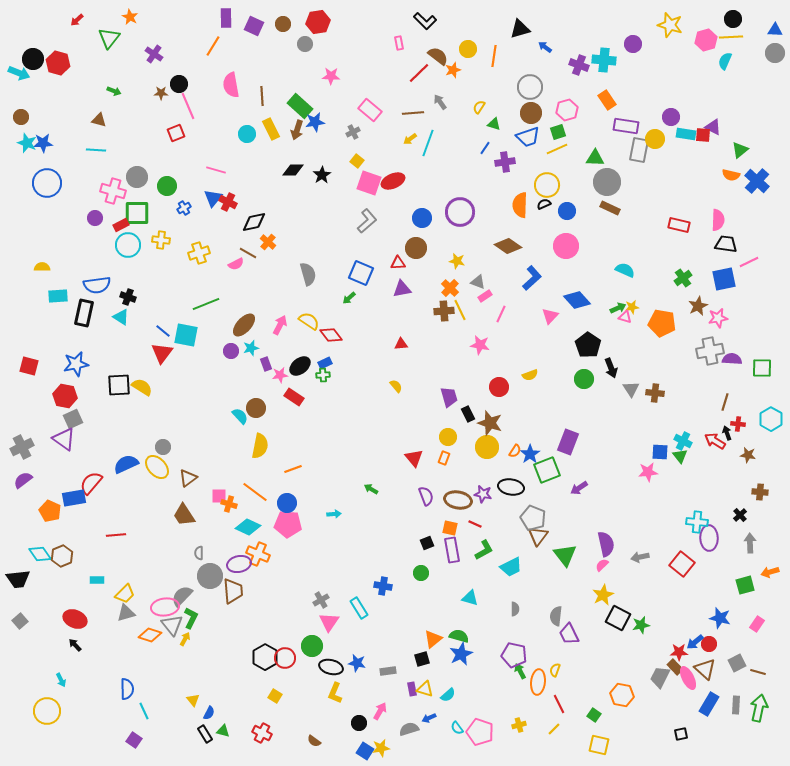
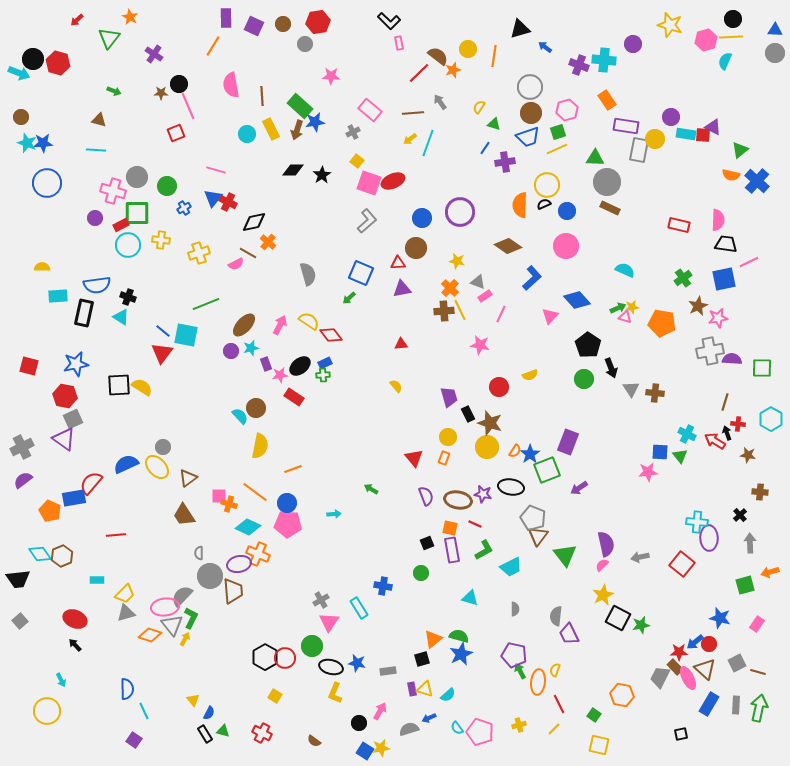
black L-shape at (425, 21): moved 36 px left
cyan cross at (683, 441): moved 4 px right, 7 px up
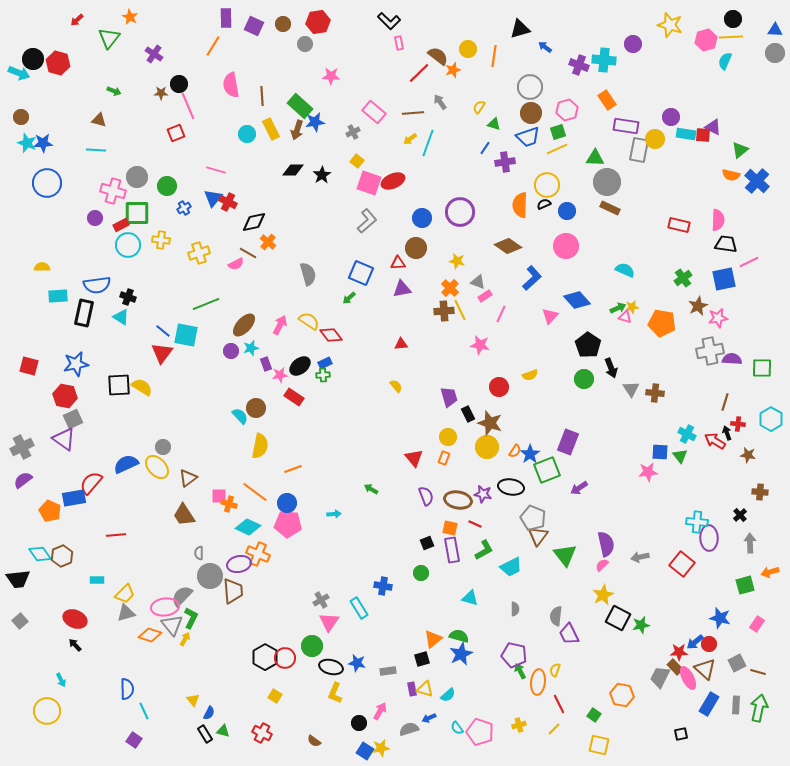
pink rectangle at (370, 110): moved 4 px right, 2 px down
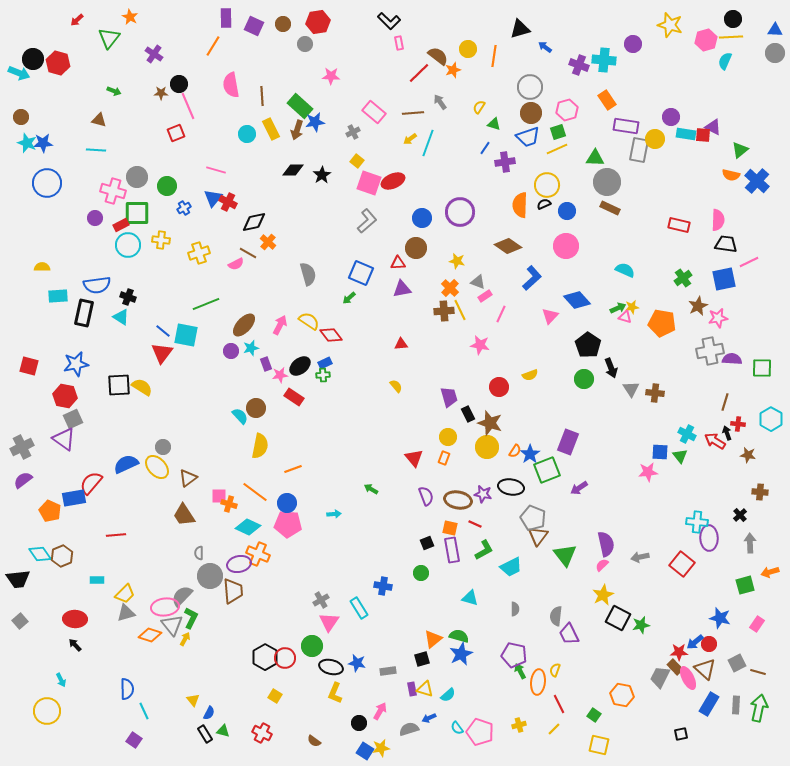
red ellipse at (75, 619): rotated 20 degrees counterclockwise
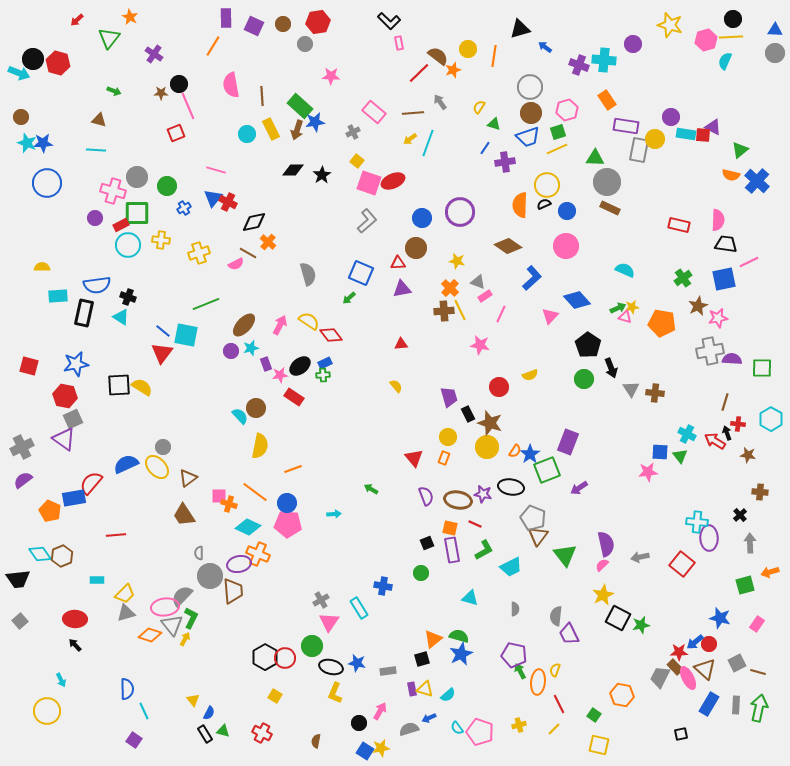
brown semicircle at (314, 741): moved 2 px right; rotated 64 degrees clockwise
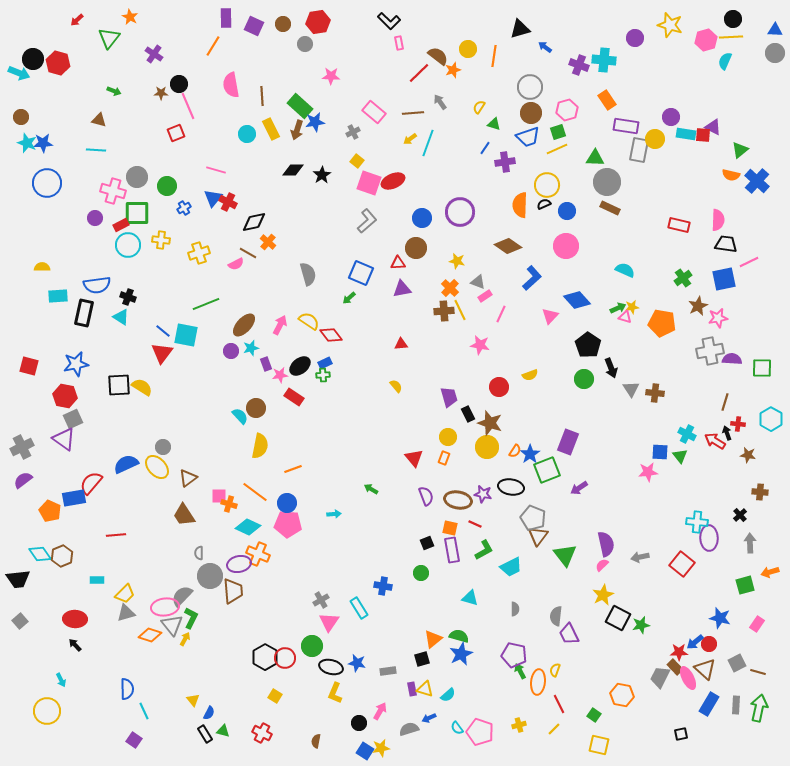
purple circle at (633, 44): moved 2 px right, 6 px up
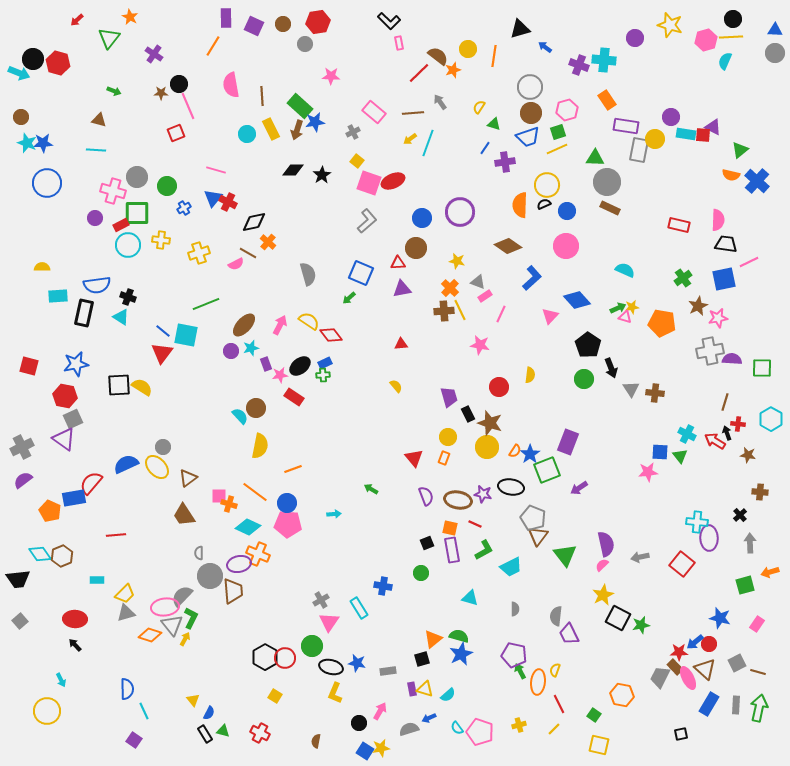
yellow semicircle at (530, 375): rotated 63 degrees counterclockwise
red cross at (262, 733): moved 2 px left
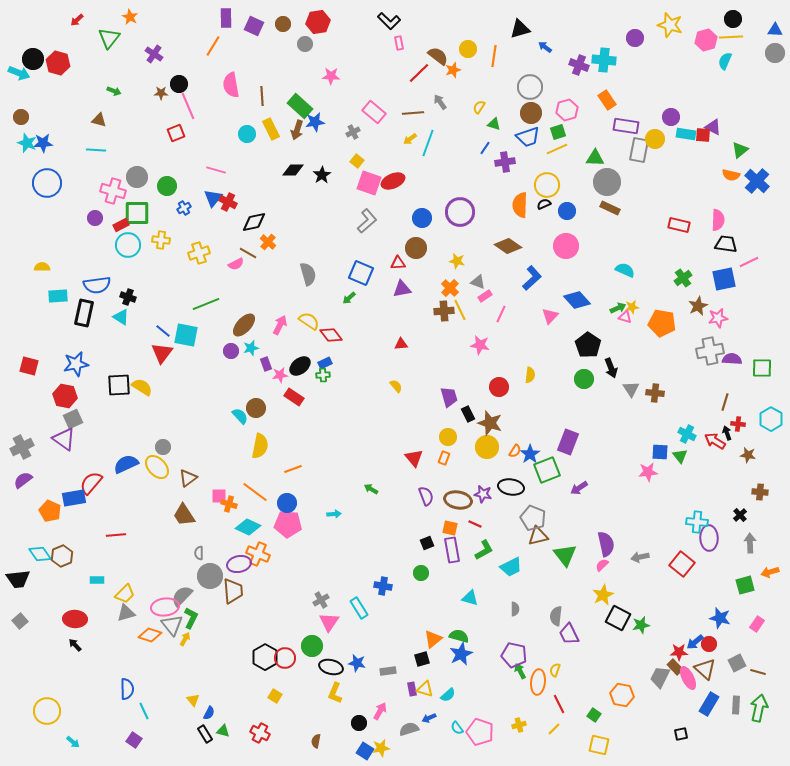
brown triangle at (538, 536): rotated 40 degrees clockwise
cyan arrow at (61, 680): moved 12 px right, 62 px down; rotated 24 degrees counterclockwise
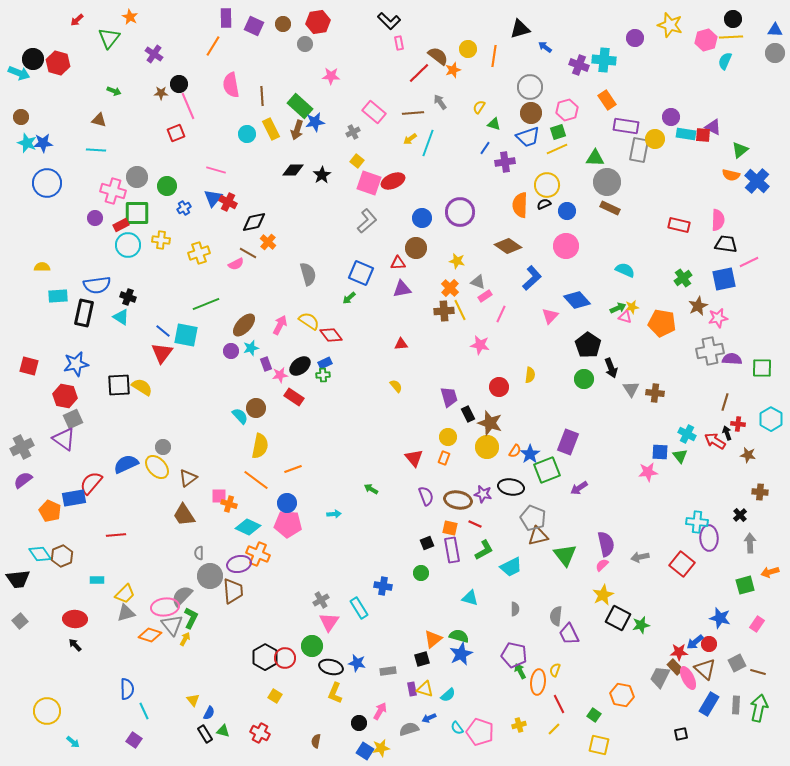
orange line at (255, 492): moved 1 px right, 12 px up
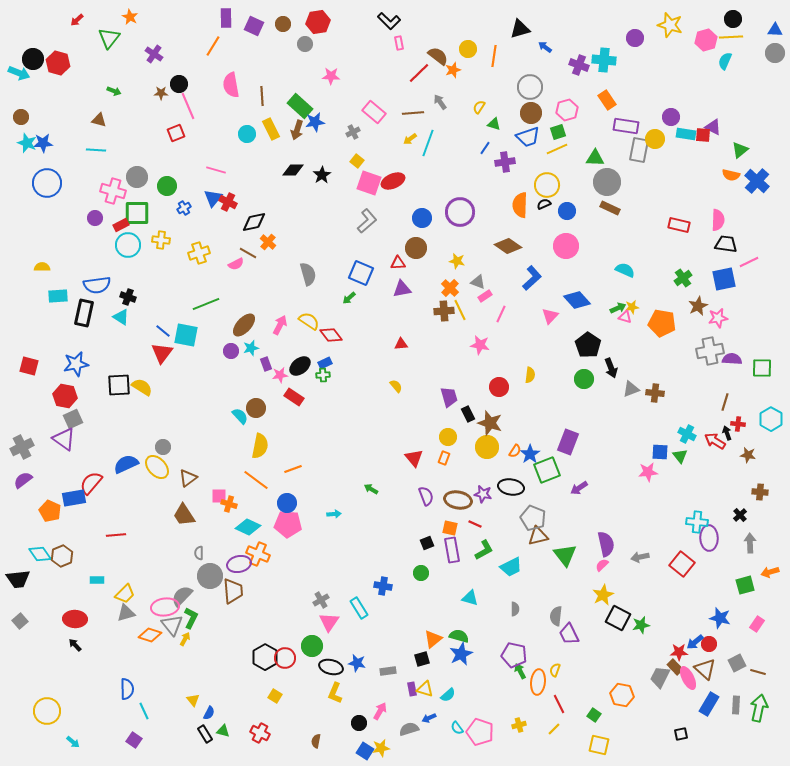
gray triangle at (631, 389): rotated 42 degrees clockwise
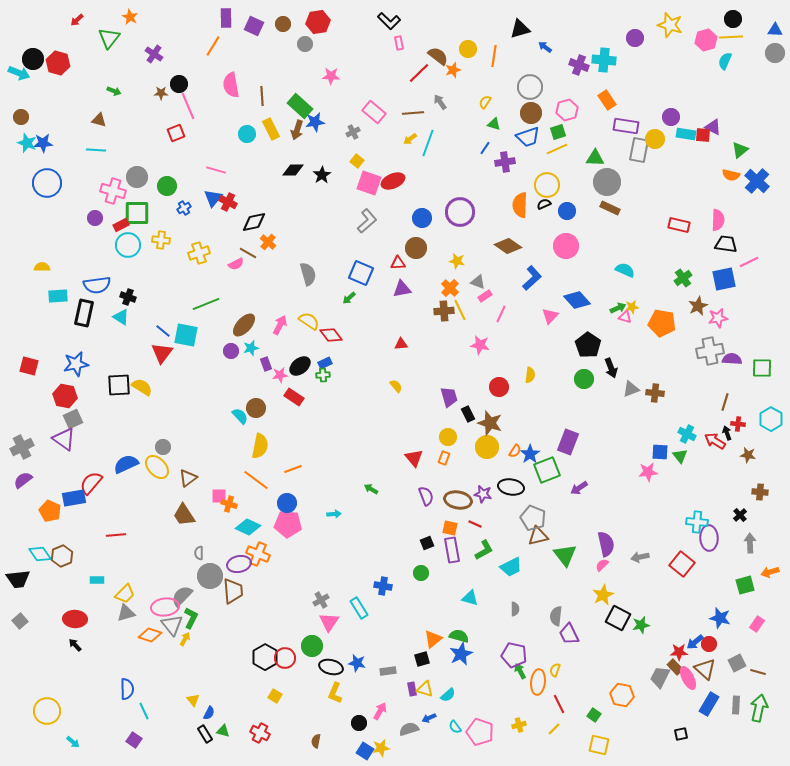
yellow semicircle at (479, 107): moved 6 px right, 5 px up
cyan semicircle at (457, 728): moved 2 px left, 1 px up
